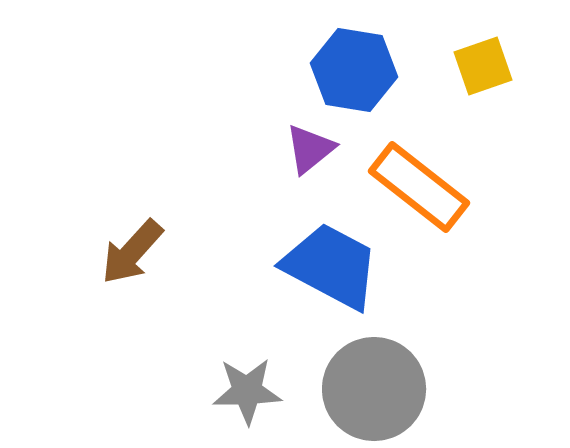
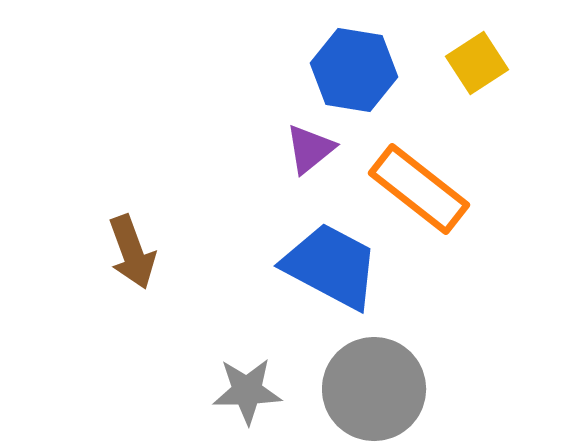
yellow square: moved 6 px left, 3 px up; rotated 14 degrees counterclockwise
orange rectangle: moved 2 px down
brown arrow: rotated 62 degrees counterclockwise
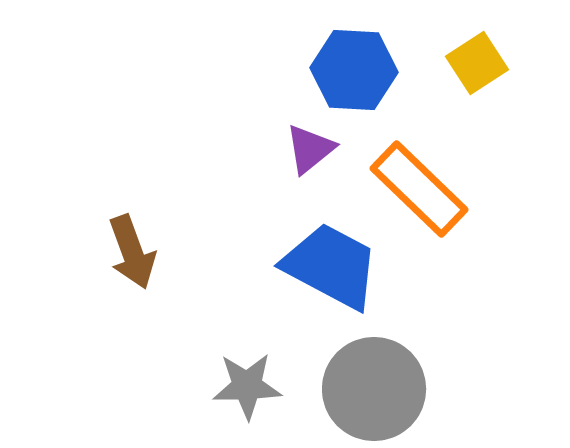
blue hexagon: rotated 6 degrees counterclockwise
orange rectangle: rotated 6 degrees clockwise
gray star: moved 5 px up
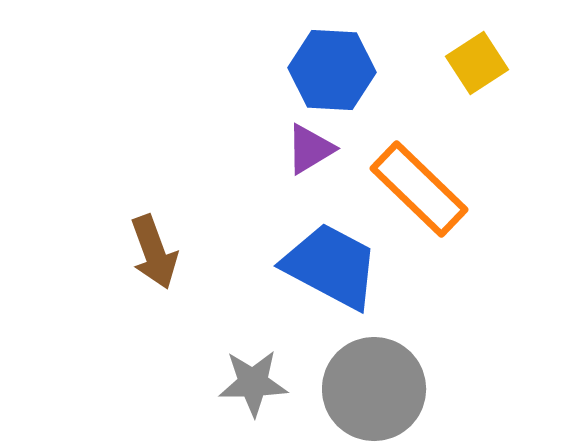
blue hexagon: moved 22 px left
purple triangle: rotated 8 degrees clockwise
brown arrow: moved 22 px right
gray star: moved 6 px right, 3 px up
